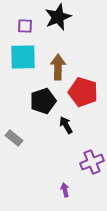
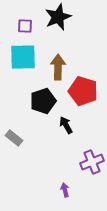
red pentagon: moved 1 px up
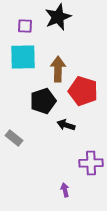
brown arrow: moved 2 px down
black arrow: rotated 42 degrees counterclockwise
purple cross: moved 1 px left, 1 px down; rotated 20 degrees clockwise
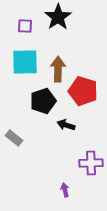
black star: rotated 12 degrees counterclockwise
cyan square: moved 2 px right, 5 px down
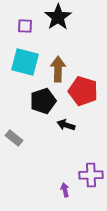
cyan square: rotated 16 degrees clockwise
purple cross: moved 12 px down
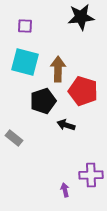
black star: moved 23 px right; rotated 28 degrees clockwise
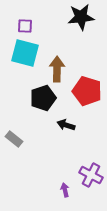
cyan square: moved 9 px up
brown arrow: moved 1 px left
red pentagon: moved 4 px right
black pentagon: moved 3 px up
gray rectangle: moved 1 px down
purple cross: rotated 30 degrees clockwise
